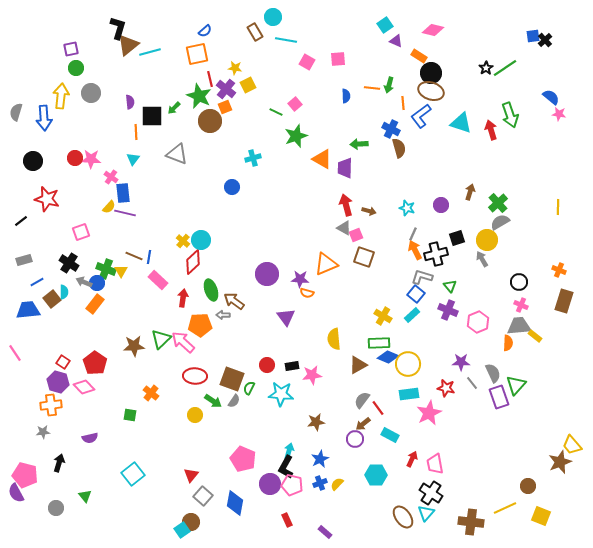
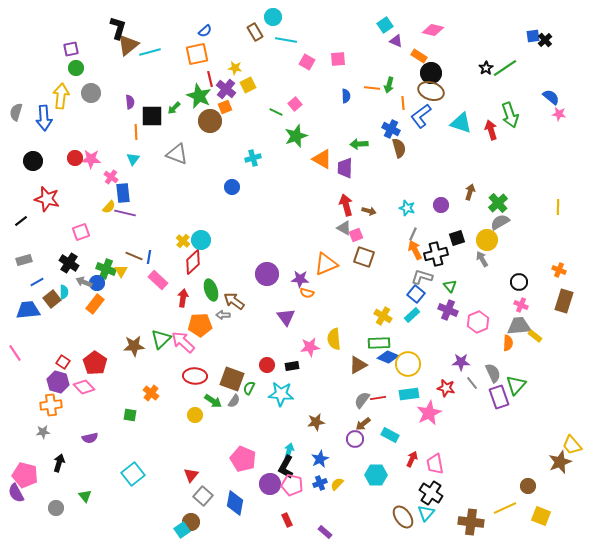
pink star at (312, 375): moved 2 px left, 28 px up
red line at (378, 408): moved 10 px up; rotated 63 degrees counterclockwise
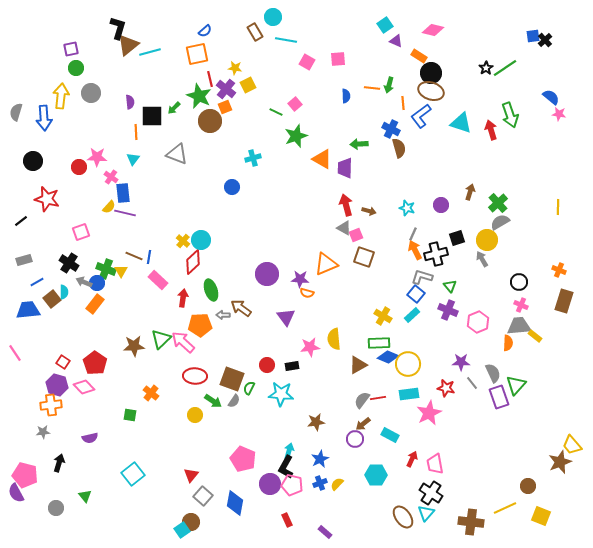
red circle at (75, 158): moved 4 px right, 9 px down
pink star at (91, 159): moved 6 px right, 2 px up
brown arrow at (234, 301): moved 7 px right, 7 px down
purple hexagon at (58, 382): moved 1 px left, 3 px down
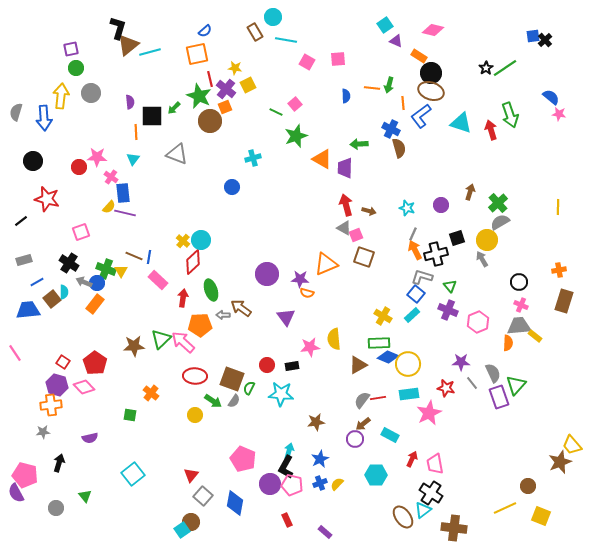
orange cross at (559, 270): rotated 32 degrees counterclockwise
cyan triangle at (426, 513): moved 3 px left, 3 px up; rotated 12 degrees clockwise
brown cross at (471, 522): moved 17 px left, 6 px down
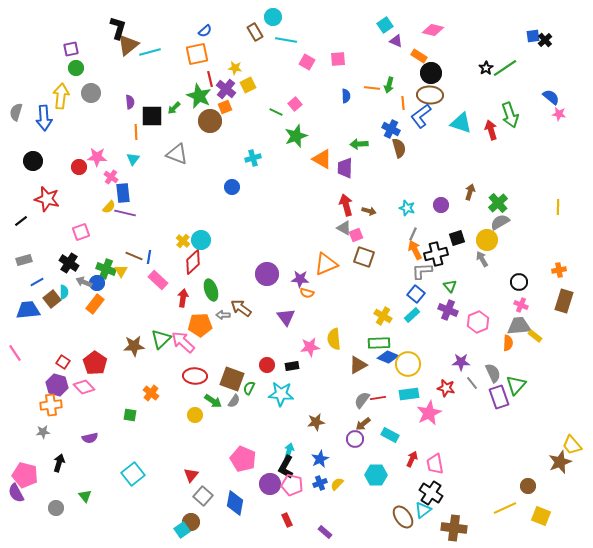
brown ellipse at (431, 91): moved 1 px left, 4 px down; rotated 15 degrees counterclockwise
gray L-shape at (422, 277): moved 6 px up; rotated 20 degrees counterclockwise
